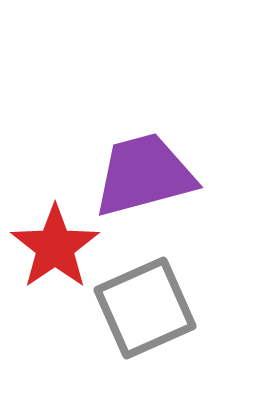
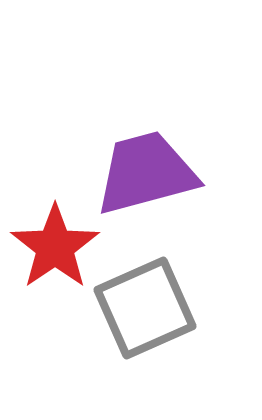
purple trapezoid: moved 2 px right, 2 px up
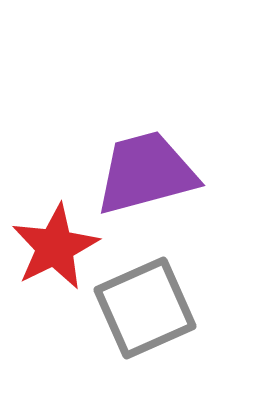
red star: rotated 8 degrees clockwise
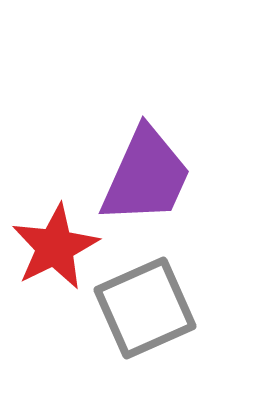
purple trapezoid: moved 3 px down; rotated 129 degrees clockwise
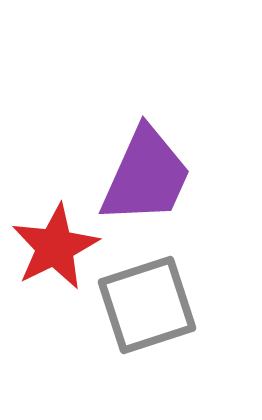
gray square: moved 2 px right, 3 px up; rotated 6 degrees clockwise
